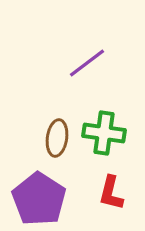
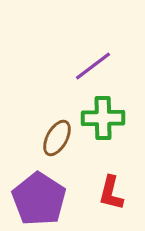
purple line: moved 6 px right, 3 px down
green cross: moved 1 px left, 15 px up; rotated 9 degrees counterclockwise
brown ellipse: rotated 21 degrees clockwise
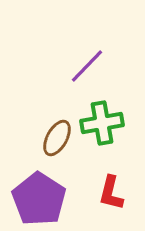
purple line: moved 6 px left; rotated 9 degrees counterclockwise
green cross: moved 1 px left, 5 px down; rotated 9 degrees counterclockwise
